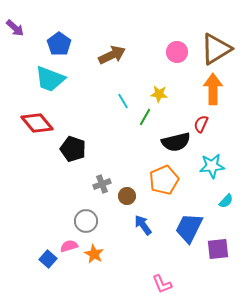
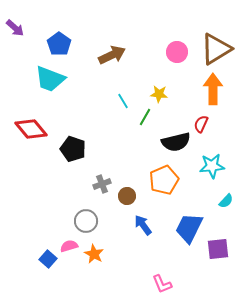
red diamond: moved 6 px left, 6 px down
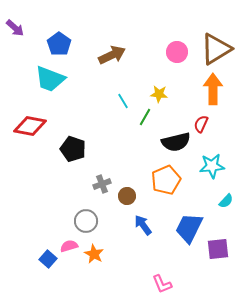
red diamond: moved 1 px left, 3 px up; rotated 40 degrees counterclockwise
orange pentagon: moved 2 px right
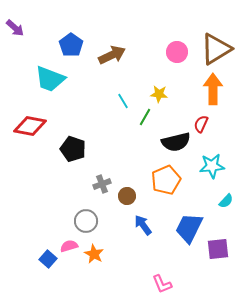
blue pentagon: moved 12 px right, 1 px down
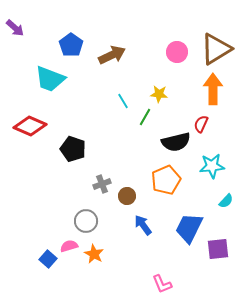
red diamond: rotated 12 degrees clockwise
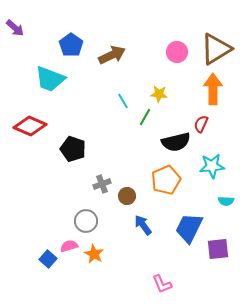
cyan semicircle: rotated 49 degrees clockwise
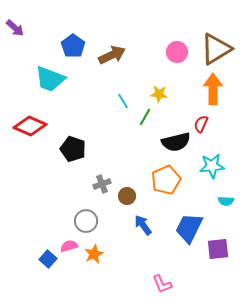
blue pentagon: moved 2 px right, 1 px down
orange star: rotated 18 degrees clockwise
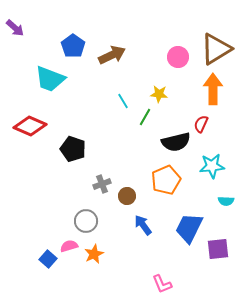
pink circle: moved 1 px right, 5 px down
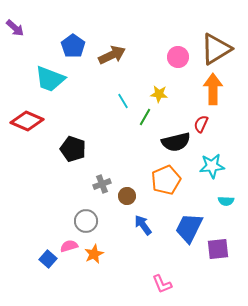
red diamond: moved 3 px left, 5 px up
